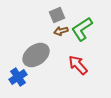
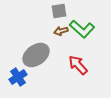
gray square: moved 2 px right, 4 px up; rotated 14 degrees clockwise
green L-shape: rotated 105 degrees counterclockwise
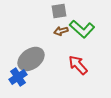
gray ellipse: moved 5 px left, 4 px down
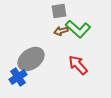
green L-shape: moved 4 px left
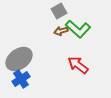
gray square: rotated 21 degrees counterclockwise
gray ellipse: moved 12 px left
red arrow: rotated 10 degrees counterclockwise
blue cross: moved 3 px right, 2 px down
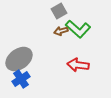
red arrow: rotated 30 degrees counterclockwise
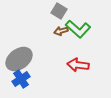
gray square: rotated 28 degrees counterclockwise
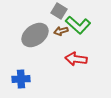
green L-shape: moved 4 px up
gray ellipse: moved 16 px right, 24 px up
red arrow: moved 2 px left, 6 px up
blue cross: rotated 30 degrees clockwise
